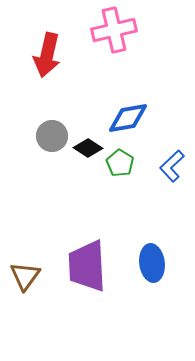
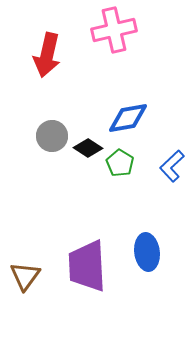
blue ellipse: moved 5 px left, 11 px up
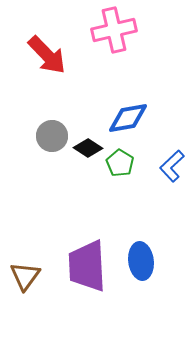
red arrow: rotated 57 degrees counterclockwise
blue ellipse: moved 6 px left, 9 px down
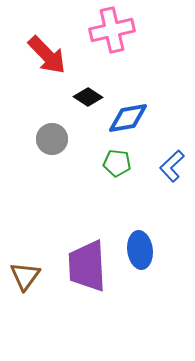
pink cross: moved 2 px left
gray circle: moved 3 px down
black diamond: moved 51 px up
green pentagon: moved 3 px left; rotated 24 degrees counterclockwise
blue ellipse: moved 1 px left, 11 px up
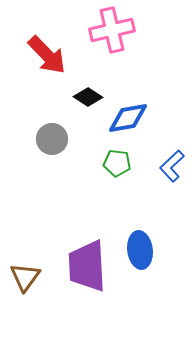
brown triangle: moved 1 px down
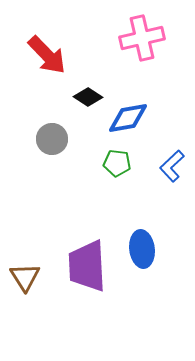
pink cross: moved 30 px right, 8 px down
blue ellipse: moved 2 px right, 1 px up
brown triangle: rotated 8 degrees counterclockwise
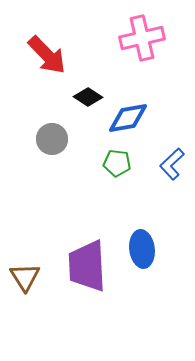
blue L-shape: moved 2 px up
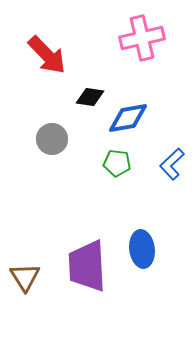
black diamond: moved 2 px right; rotated 24 degrees counterclockwise
